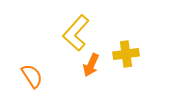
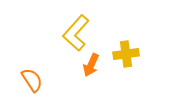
orange semicircle: moved 4 px down
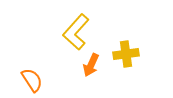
yellow L-shape: moved 1 px up
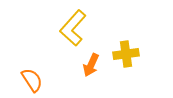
yellow L-shape: moved 3 px left, 4 px up
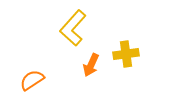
orange semicircle: rotated 90 degrees counterclockwise
